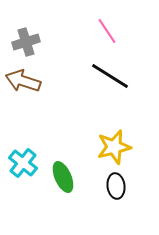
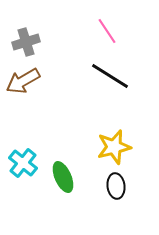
brown arrow: rotated 48 degrees counterclockwise
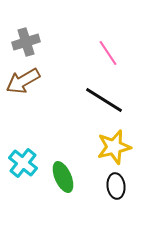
pink line: moved 1 px right, 22 px down
black line: moved 6 px left, 24 px down
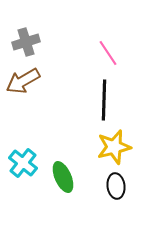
black line: rotated 60 degrees clockwise
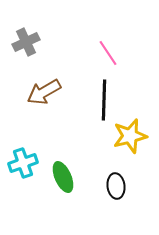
gray cross: rotated 8 degrees counterclockwise
brown arrow: moved 21 px right, 11 px down
yellow star: moved 16 px right, 11 px up
cyan cross: rotated 32 degrees clockwise
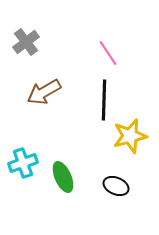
gray cross: rotated 12 degrees counterclockwise
black ellipse: rotated 60 degrees counterclockwise
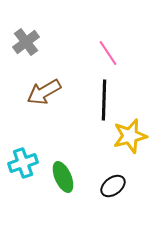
black ellipse: moved 3 px left; rotated 60 degrees counterclockwise
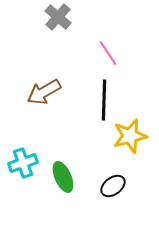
gray cross: moved 32 px right, 25 px up; rotated 12 degrees counterclockwise
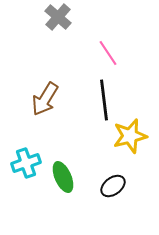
brown arrow: moved 1 px right, 7 px down; rotated 28 degrees counterclockwise
black line: rotated 9 degrees counterclockwise
cyan cross: moved 3 px right
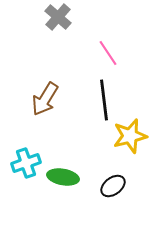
green ellipse: rotated 56 degrees counterclockwise
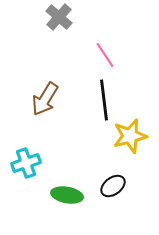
gray cross: moved 1 px right
pink line: moved 3 px left, 2 px down
green ellipse: moved 4 px right, 18 px down
